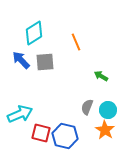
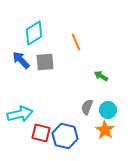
cyan arrow: rotated 10 degrees clockwise
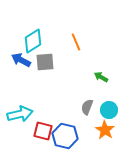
cyan diamond: moved 1 px left, 8 px down
blue arrow: rotated 18 degrees counterclockwise
green arrow: moved 1 px down
cyan circle: moved 1 px right
red square: moved 2 px right, 2 px up
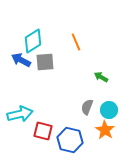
blue hexagon: moved 5 px right, 4 px down
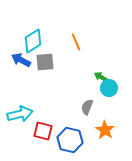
cyan circle: moved 22 px up
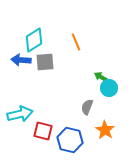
cyan diamond: moved 1 px right, 1 px up
blue arrow: rotated 24 degrees counterclockwise
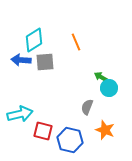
orange star: rotated 12 degrees counterclockwise
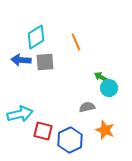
cyan diamond: moved 2 px right, 3 px up
gray semicircle: rotated 56 degrees clockwise
blue hexagon: rotated 20 degrees clockwise
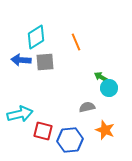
blue hexagon: rotated 20 degrees clockwise
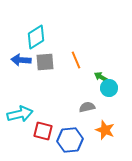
orange line: moved 18 px down
